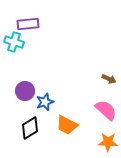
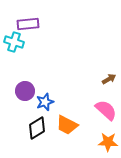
brown arrow: rotated 56 degrees counterclockwise
black diamond: moved 7 px right
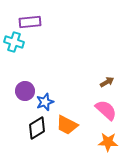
purple rectangle: moved 2 px right, 2 px up
brown arrow: moved 2 px left, 3 px down
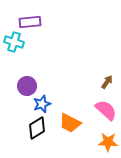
brown arrow: rotated 24 degrees counterclockwise
purple circle: moved 2 px right, 5 px up
blue star: moved 3 px left, 2 px down
orange trapezoid: moved 3 px right, 2 px up
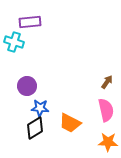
blue star: moved 2 px left, 4 px down; rotated 24 degrees clockwise
pink semicircle: rotated 35 degrees clockwise
black diamond: moved 2 px left
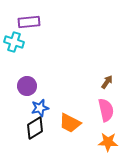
purple rectangle: moved 1 px left
blue star: rotated 18 degrees counterclockwise
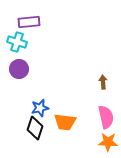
cyan cross: moved 3 px right
brown arrow: moved 4 px left; rotated 40 degrees counterclockwise
purple circle: moved 8 px left, 17 px up
pink semicircle: moved 7 px down
orange trapezoid: moved 5 px left, 1 px up; rotated 20 degrees counterclockwise
black diamond: rotated 40 degrees counterclockwise
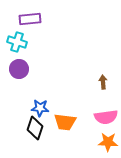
purple rectangle: moved 1 px right, 3 px up
blue star: rotated 18 degrees clockwise
pink semicircle: rotated 95 degrees clockwise
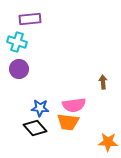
pink semicircle: moved 32 px left, 12 px up
orange trapezoid: moved 3 px right
black diamond: rotated 60 degrees counterclockwise
